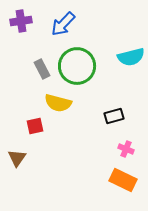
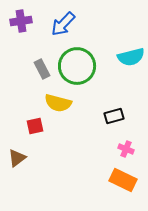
brown triangle: rotated 18 degrees clockwise
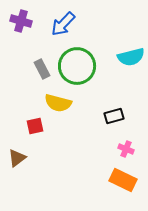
purple cross: rotated 25 degrees clockwise
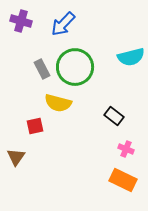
green circle: moved 2 px left, 1 px down
black rectangle: rotated 54 degrees clockwise
brown triangle: moved 1 px left, 1 px up; rotated 18 degrees counterclockwise
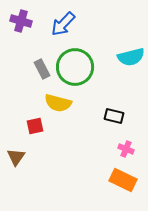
black rectangle: rotated 24 degrees counterclockwise
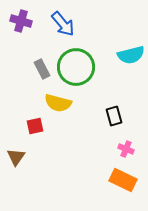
blue arrow: rotated 84 degrees counterclockwise
cyan semicircle: moved 2 px up
green circle: moved 1 px right
black rectangle: rotated 60 degrees clockwise
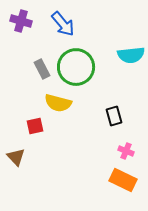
cyan semicircle: rotated 8 degrees clockwise
pink cross: moved 2 px down
brown triangle: rotated 18 degrees counterclockwise
